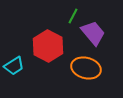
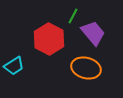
red hexagon: moved 1 px right, 7 px up
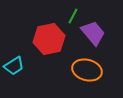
red hexagon: rotated 20 degrees clockwise
orange ellipse: moved 1 px right, 2 px down
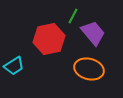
orange ellipse: moved 2 px right, 1 px up
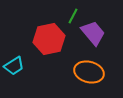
orange ellipse: moved 3 px down
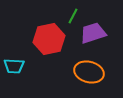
purple trapezoid: rotated 68 degrees counterclockwise
cyan trapezoid: rotated 35 degrees clockwise
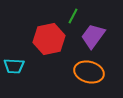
purple trapezoid: moved 3 px down; rotated 36 degrees counterclockwise
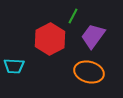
red hexagon: moved 1 px right; rotated 16 degrees counterclockwise
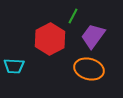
orange ellipse: moved 3 px up
